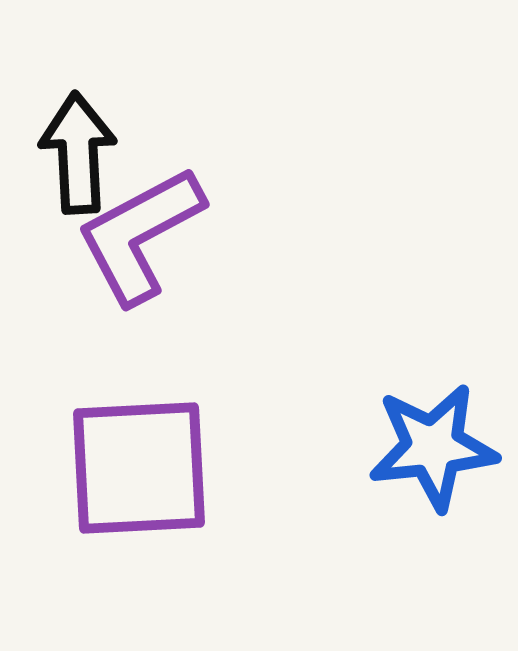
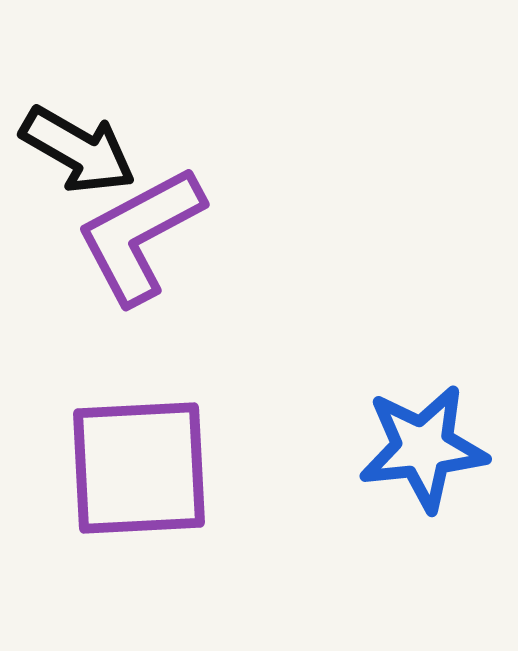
black arrow: moved 3 px up; rotated 123 degrees clockwise
blue star: moved 10 px left, 1 px down
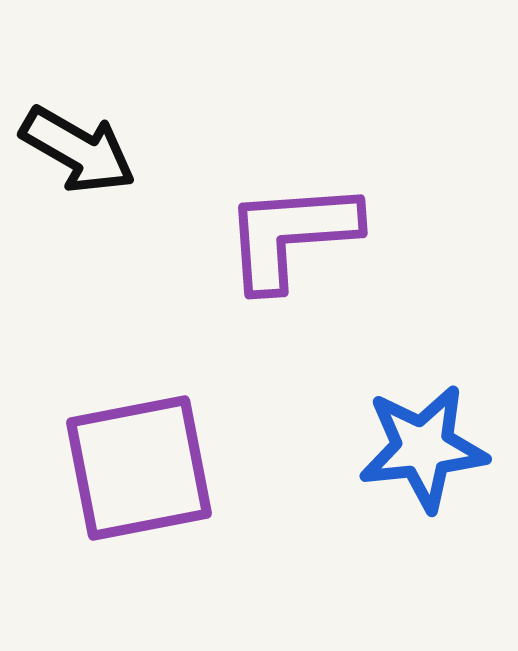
purple L-shape: moved 151 px right; rotated 24 degrees clockwise
purple square: rotated 8 degrees counterclockwise
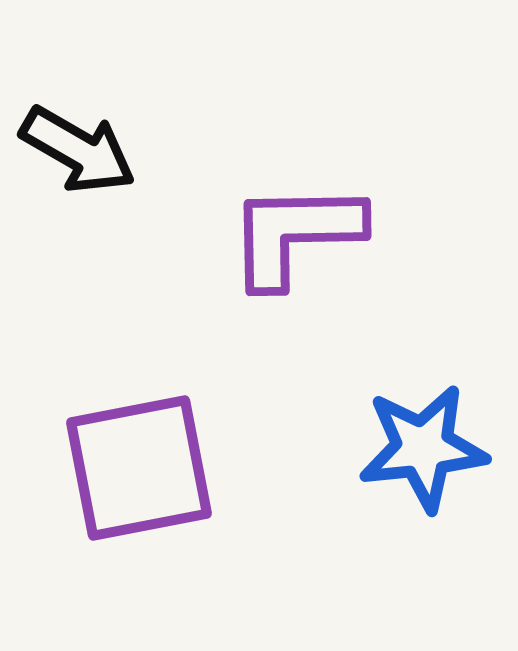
purple L-shape: moved 4 px right, 1 px up; rotated 3 degrees clockwise
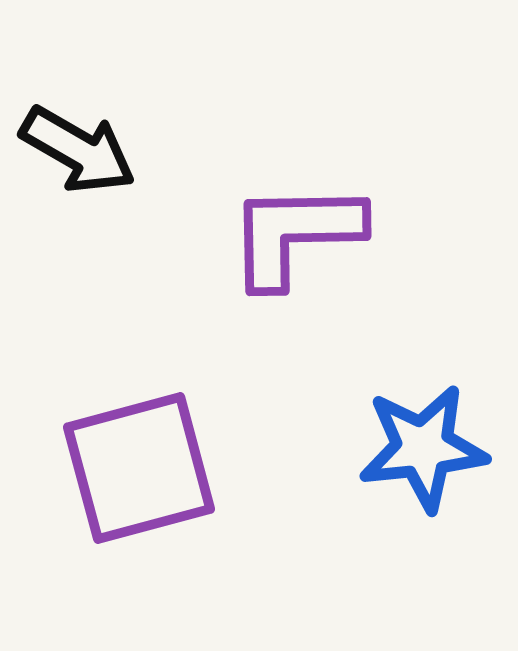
purple square: rotated 4 degrees counterclockwise
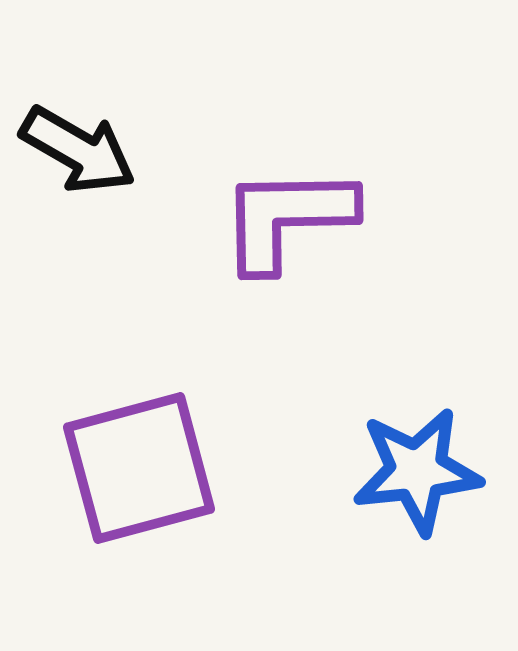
purple L-shape: moved 8 px left, 16 px up
blue star: moved 6 px left, 23 px down
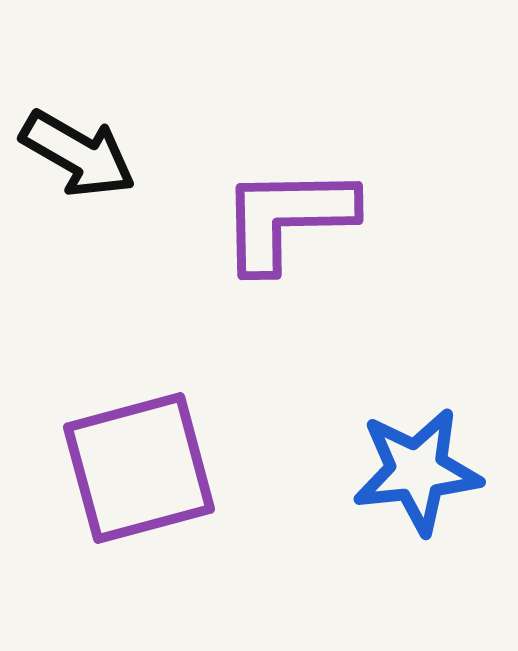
black arrow: moved 4 px down
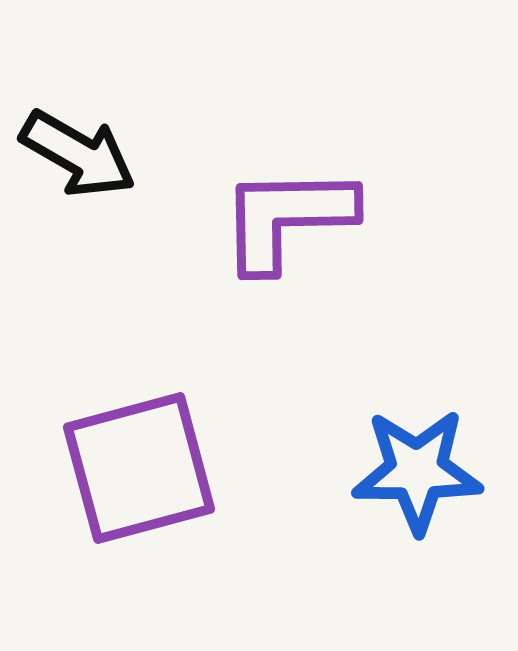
blue star: rotated 6 degrees clockwise
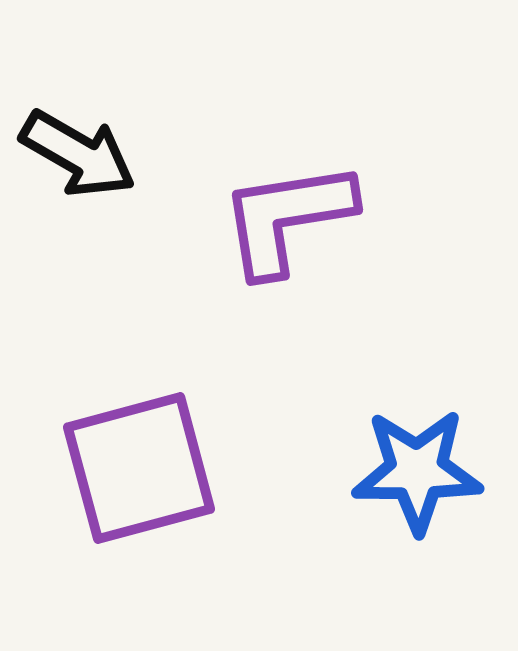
purple L-shape: rotated 8 degrees counterclockwise
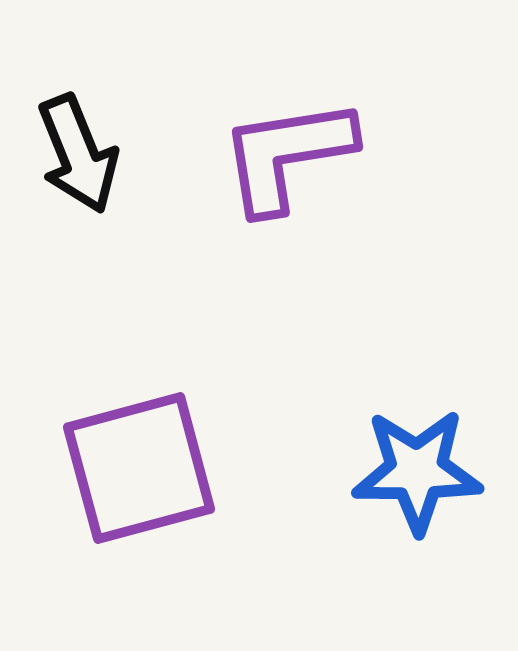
black arrow: rotated 38 degrees clockwise
purple L-shape: moved 63 px up
